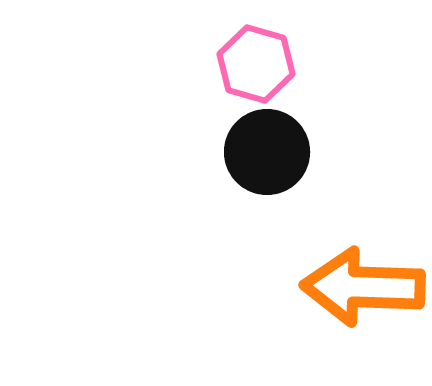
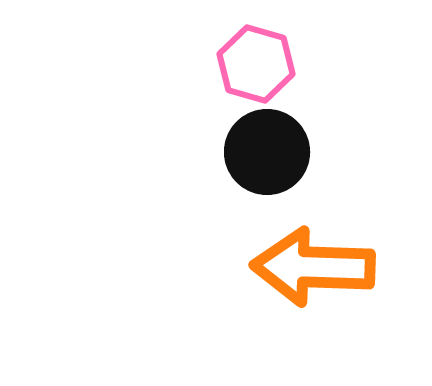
orange arrow: moved 50 px left, 20 px up
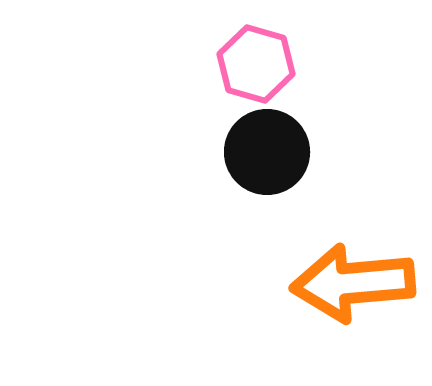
orange arrow: moved 40 px right, 16 px down; rotated 7 degrees counterclockwise
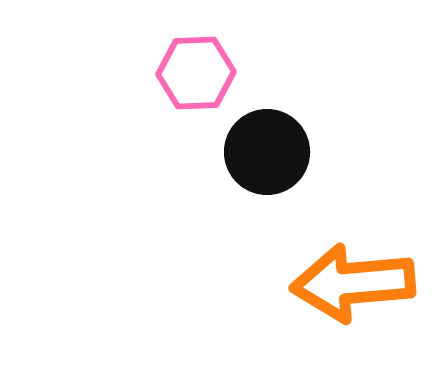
pink hexagon: moved 60 px left, 9 px down; rotated 18 degrees counterclockwise
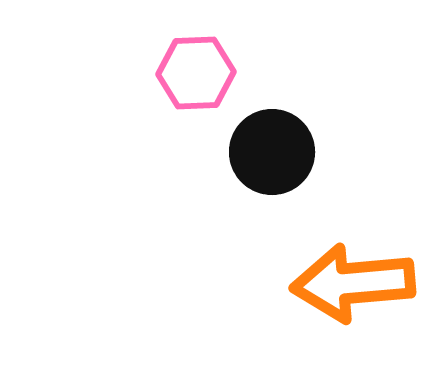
black circle: moved 5 px right
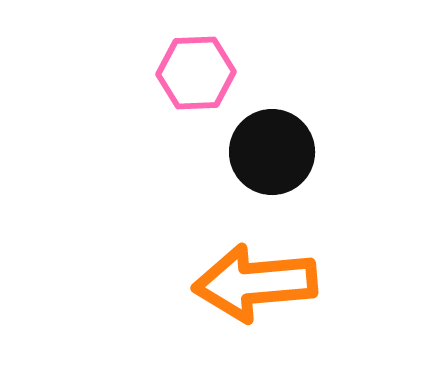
orange arrow: moved 98 px left
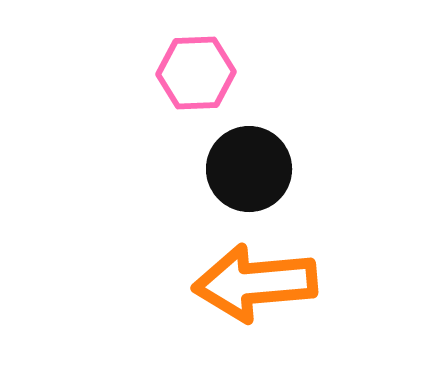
black circle: moved 23 px left, 17 px down
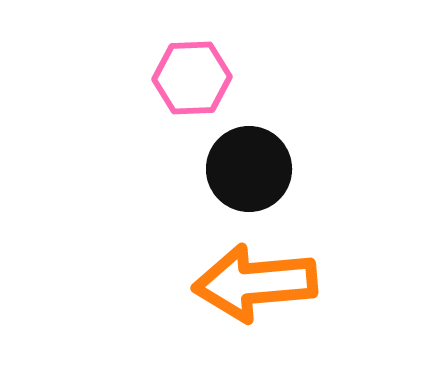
pink hexagon: moved 4 px left, 5 px down
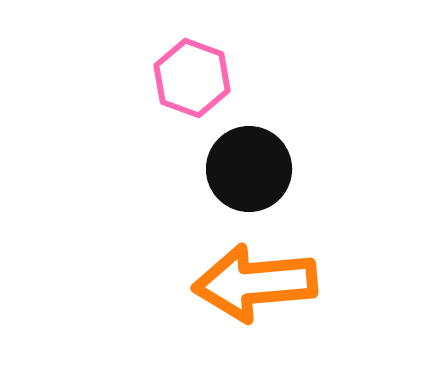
pink hexagon: rotated 22 degrees clockwise
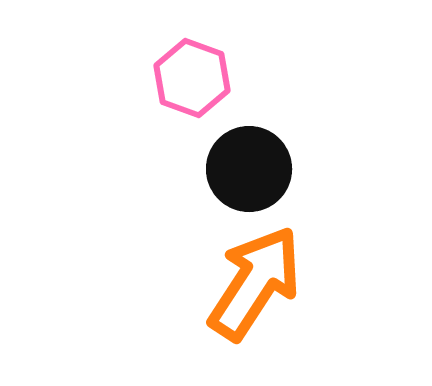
orange arrow: rotated 128 degrees clockwise
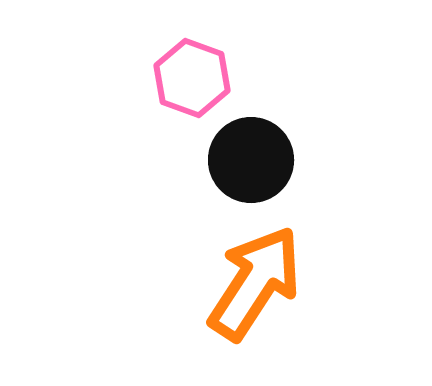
black circle: moved 2 px right, 9 px up
